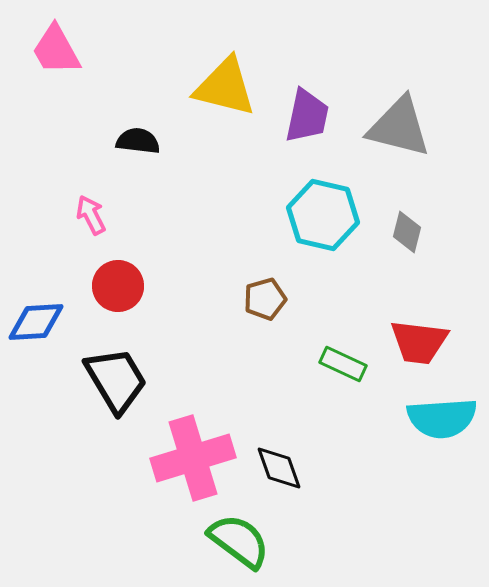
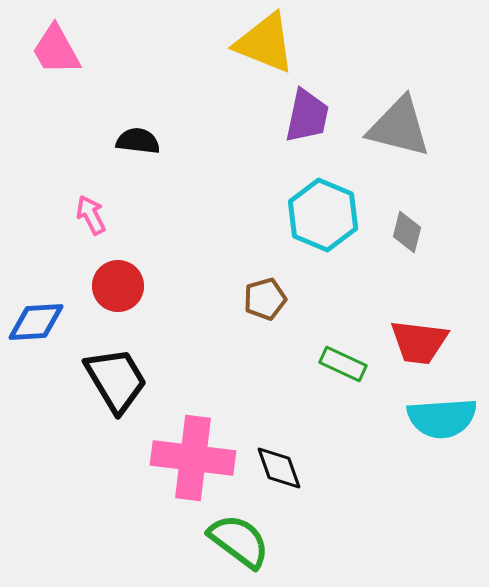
yellow triangle: moved 40 px right, 44 px up; rotated 8 degrees clockwise
cyan hexagon: rotated 10 degrees clockwise
pink cross: rotated 24 degrees clockwise
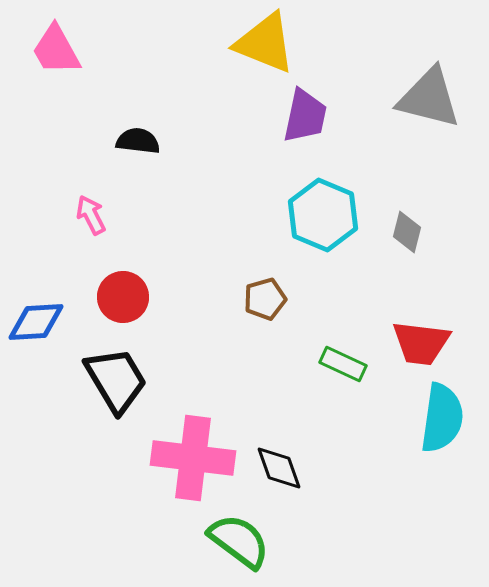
purple trapezoid: moved 2 px left
gray triangle: moved 30 px right, 29 px up
red circle: moved 5 px right, 11 px down
red trapezoid: moved 2 px right, 1 px down
cyan semicircle: rotated 78 degrees counterclockwise
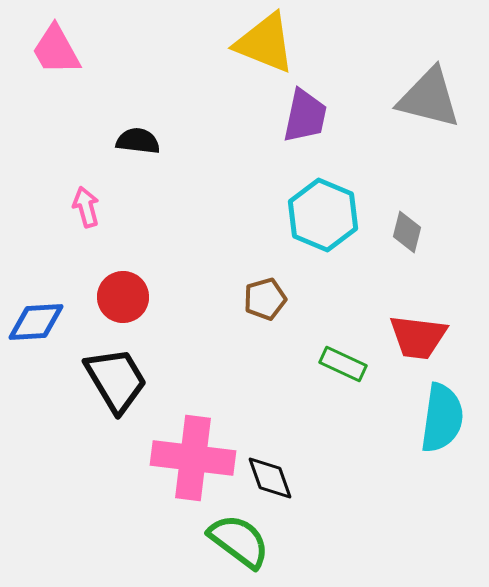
pink arrow: moved 5 px left, 8 px up; rotated 12 degrees clockwise
red trapezoid: moved 3 px left, 6 px up
black diamond: moved 9 px left, 10 px down
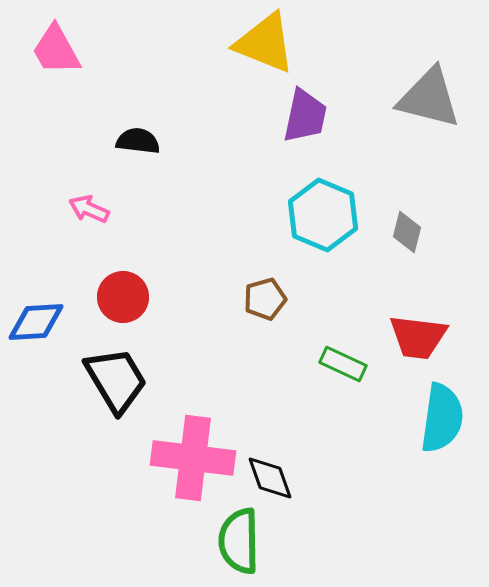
pink arrow: moved 3 px right, 2 px down; rotated 51 degrees counterclockwise
green semicircle: rotated 128 degrees counterclockwise
